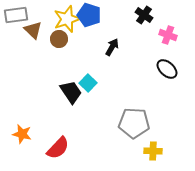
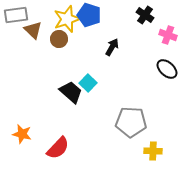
black cross: moved 1 px right
black trapezoid: rotated 15 degrees counterclockwise
gray pentagon: moved 3 px left, 1 px up
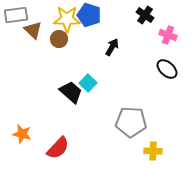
yellow star: rotated 20 degrees clockwise
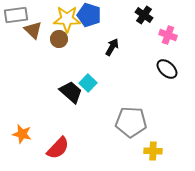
black cross: moved 1 px left
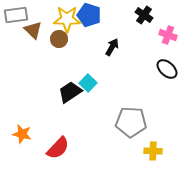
black trapezoid: moved 1 px left; rotated 75 degrees counterclockwise
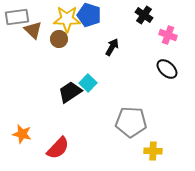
gray rectangle: moved 1 px right, 2 px down
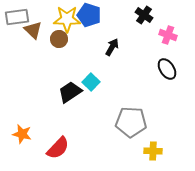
black ellipse: rotated 15 degrees clockwise
cyan square: moved 3 px right, 1 px up
